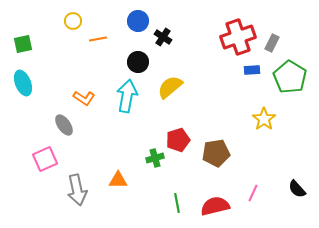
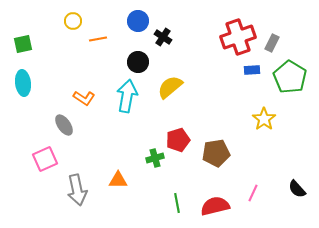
cyan ellipse: rotated 15 degrees clockwise
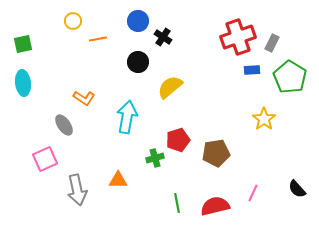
cyan arrow: moved 21 px down
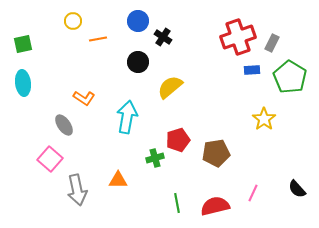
pink square: moved 5 px right; rotated 25 degrees counterclockwise
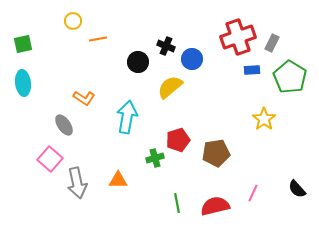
blue circle: moved 54 px right, 38 px down
black cross: moved 3 px right, 9 px down; rotated 12 degrees counterclockwise
gray arrow: moved 7 px up
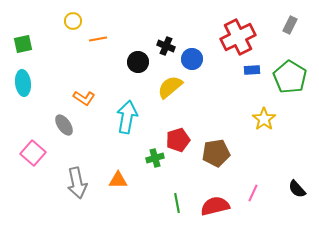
red cross: rotated 8 degrees counterclockwise
gray rectangle: moved 18 px right, 18 px up
pink square: moved 17 px left, 6 px up
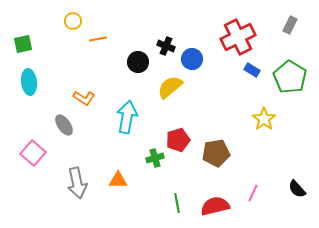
blue rectangle: rotated 35 degrees clockwise
cyan ellipse: moved 6 px right, 1 px up
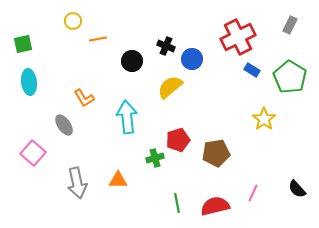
black circle: moved 6 px left, 1 px up
orange L-shape: rotated 25 degrees clockwise
cyan arrow: rotated 16 degrees counterclockwise
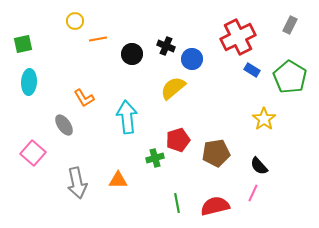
yellow circle: moved 2 px right
black circle: moved 7 px up
cyan ellipse: rotated 10 degrees clockwise
yellow semicircle: moved 3 px right, 1 px down
black semicircle: moved 38 px left, 23 px up
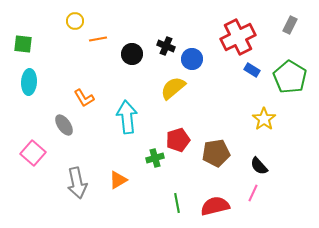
green square: rotated 18 degrees clockwise
orange triangle: rotated 30 degrees counterclockwise
